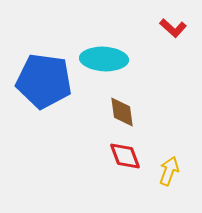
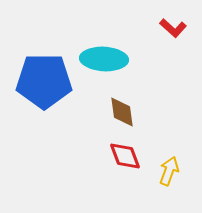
blue pentagon: rotated 8 degrees counterclockwise
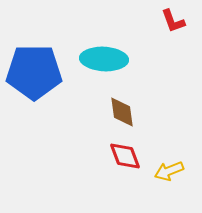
red L-shape: moved 7 px up; rotated 28 degrees clockwise
blue pentagon: moved 10 px left, 9 px up
yellow arrow: rotated 132 degrees counterclockwise
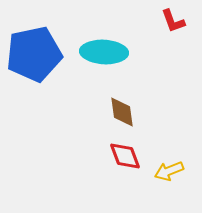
cyan ellipse: moved 7 px up
blue pentagon: moved 18 px up; rotated 12 degrees counterclockwise
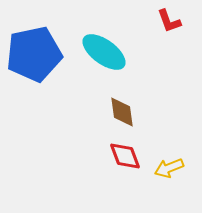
red L-shape: moved 4 px left
cyan ellipse: rotated 33 degrees clockwise
yellow arrow: moved 3 px up
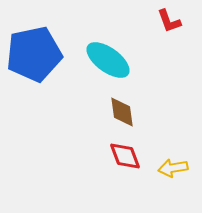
cyan ellipse: moved 4 px right, 8 px down
yellow arrow: moved 4 px right; rotated 12 degrees clockwise
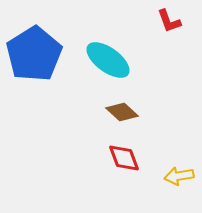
blue pentagon: rotated 20 degrees counterclockwise
brown diamond: rotated 40 degrees counterclockwise
red diamond: moved 1 px left, 2 px down
yellow arrow: moved 6 px right, 8 px down
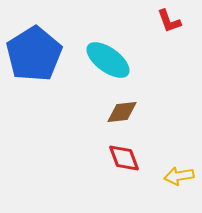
brown diamond: rotated 48 degrees counterclockwise
